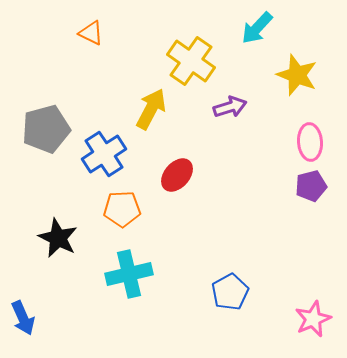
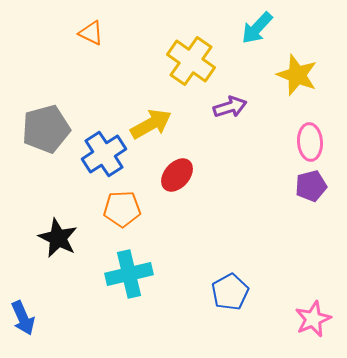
yellow arrow: moved 15 px down; rotated 33 degrees clockwise
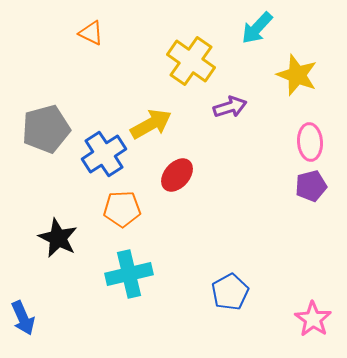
pink star: rotated 15 degrees counterclockwise
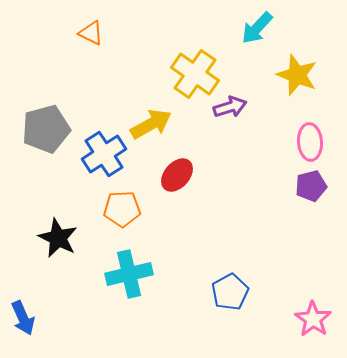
yellow cross: moved 4 px right, 13 px down
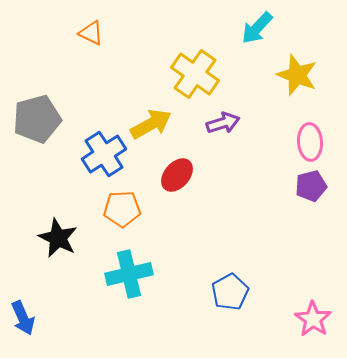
purple arrow: moved 7 px left, 16 px down
gray pentagon: moved 9 px left, 10 px up
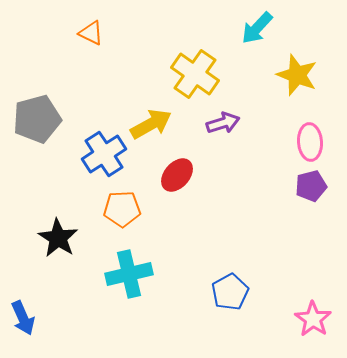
black star: rotated 6 degrees clockwise
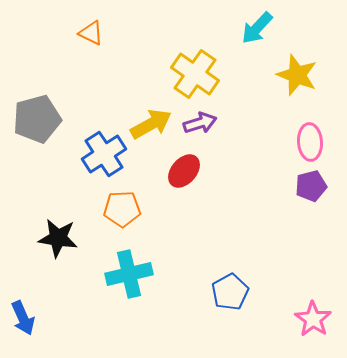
purple arrow: moved 23 px left
red ellipse: moved 7 px right, 4 px up
black star: rotated 24 degrees counterclockwise
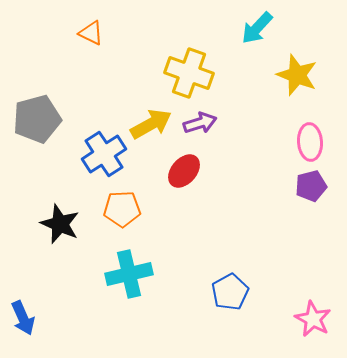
yellow cross: moved 6 px left, 1 px up; rotated 15 degrees counterclockwise
black star: moved 2 px right, 14 px up; rotated 15 degrees clockwise
pink star: rotated 6 degrees counterclockwise
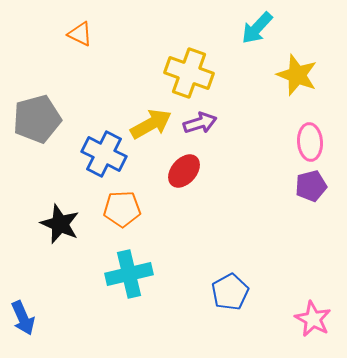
orange triangle: moved 11 px left, 1 px down
blue cross: rotated 30 degrees counterclockwise
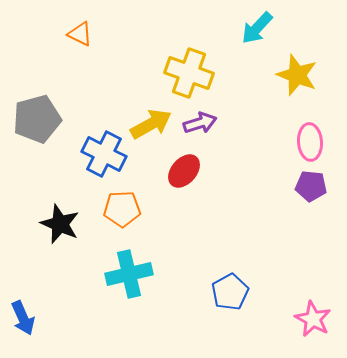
purple pentagon: rotated 20 degrees clockwise
